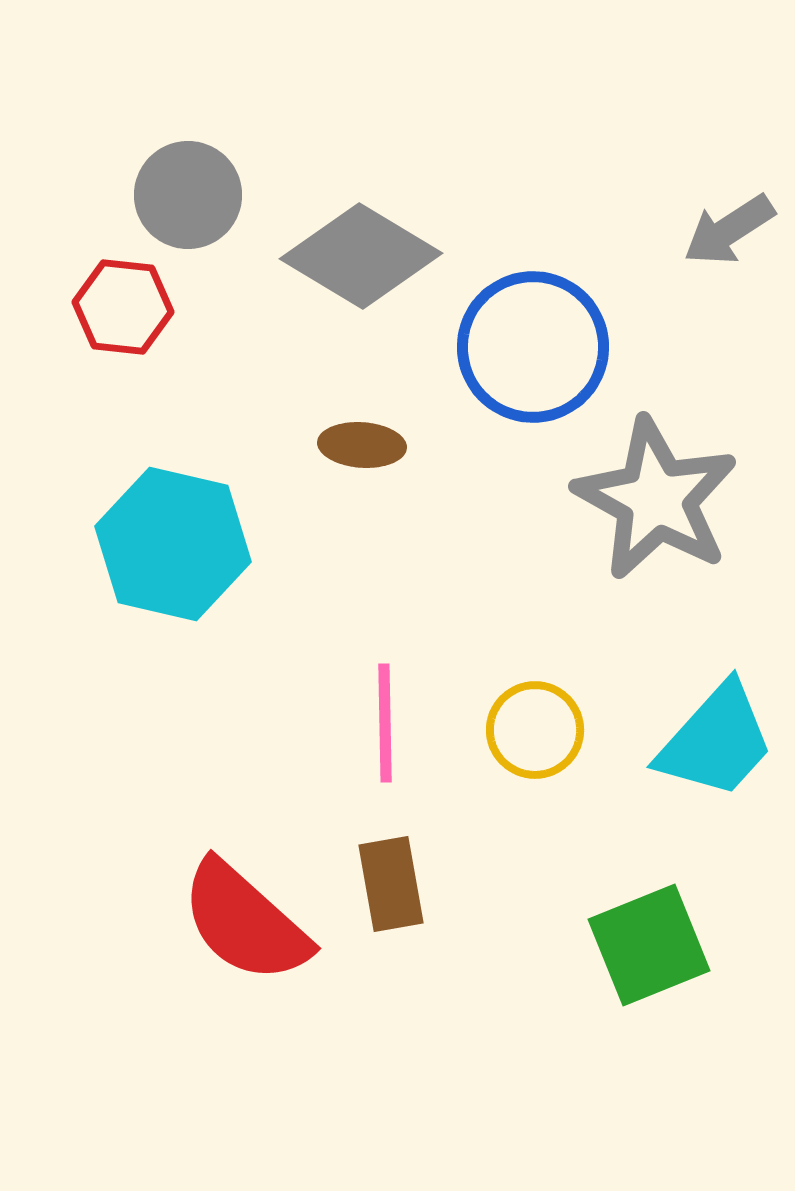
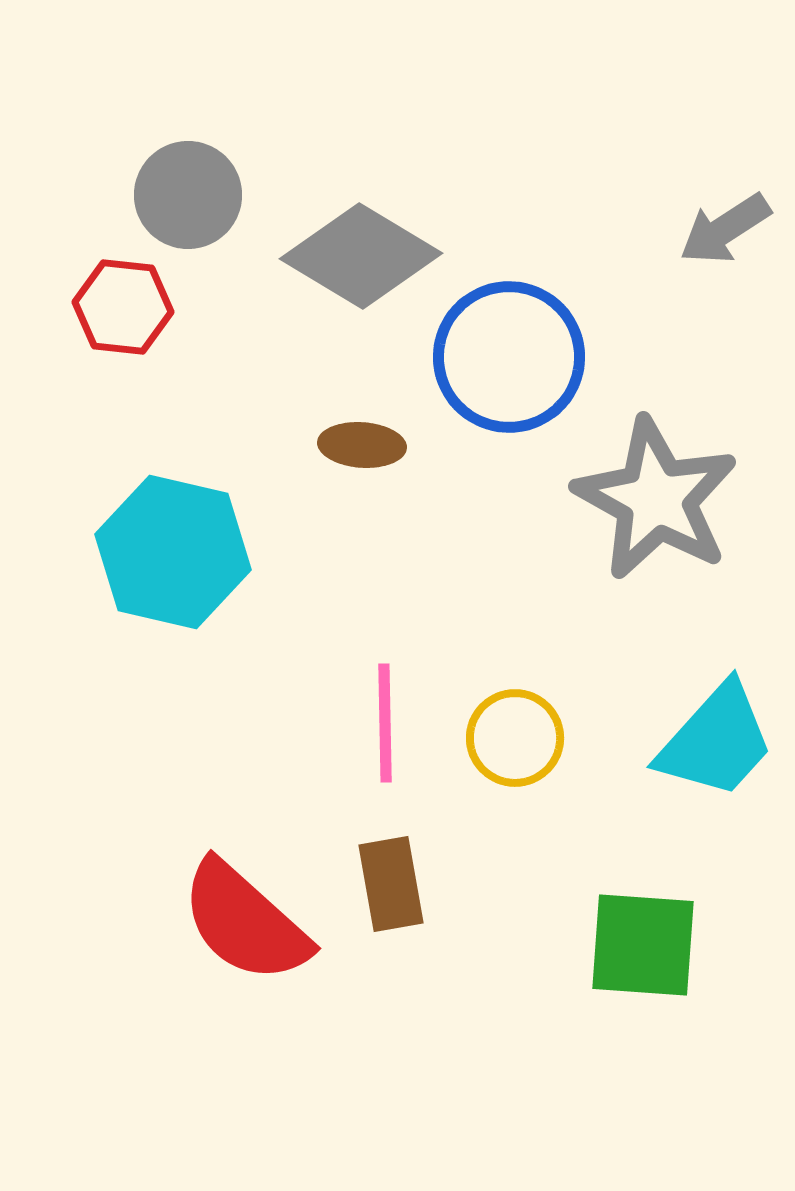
gray arrow: moved 4 px left, 1 px up
blue circle: moved 24 px left, 10 px down
cyan hexagon: moved 8 px down
yellow circle: moved 20 px left, 8 px down
green square: moved 6 px left; rotated 26 degrees clockwise
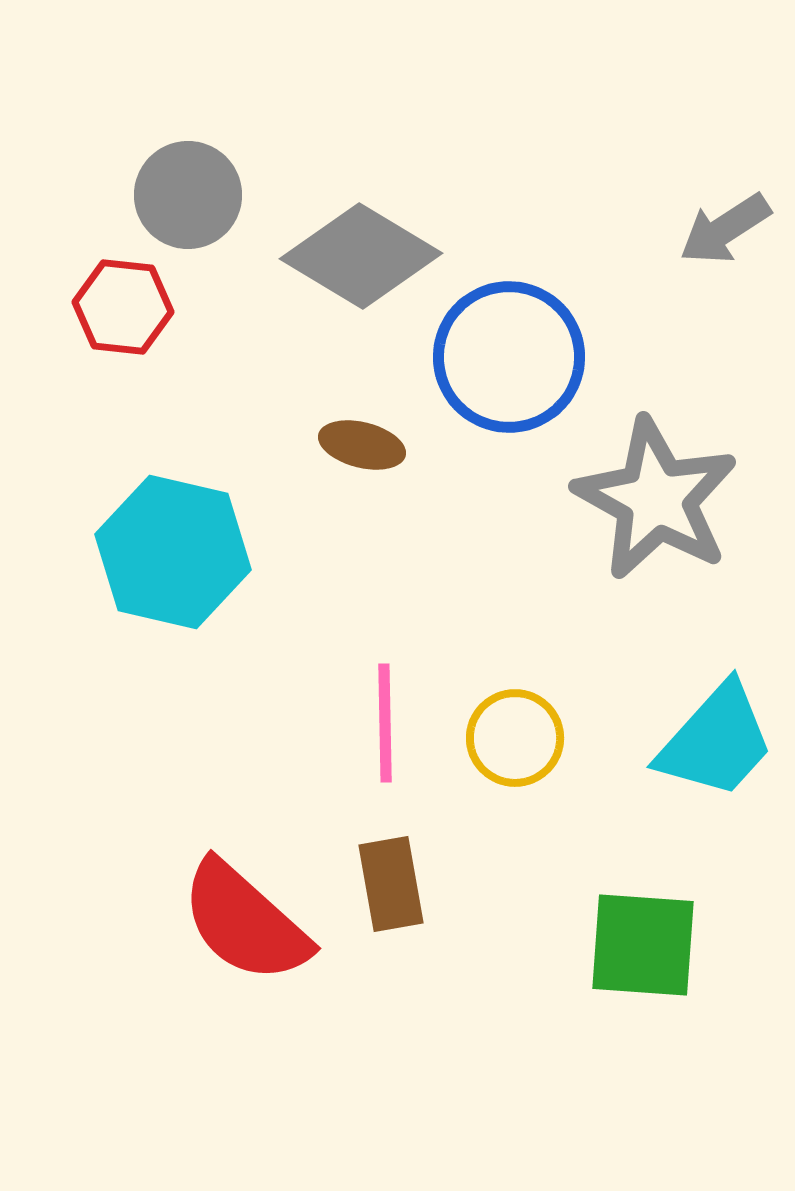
brown ellipse: rotated 10 degrees clockwise
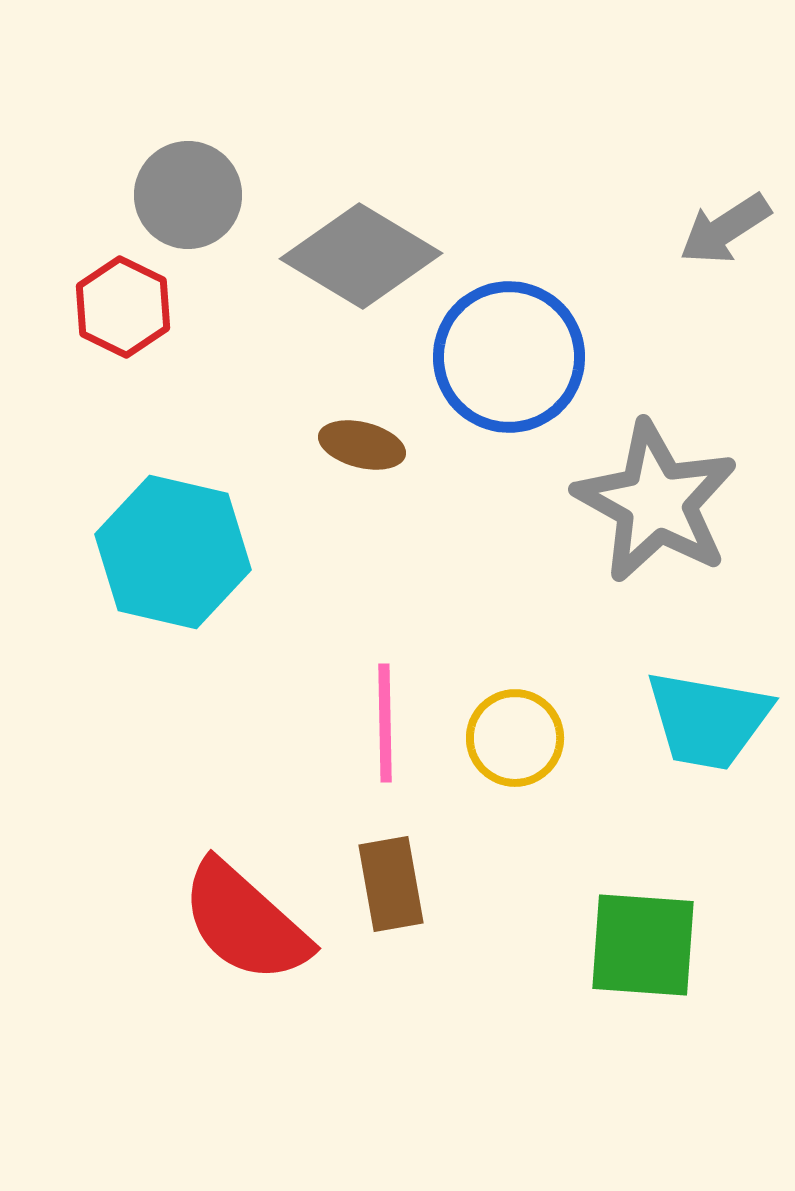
red hexagon: rotated 20 degrees clockwise
gray star: moved 3 px down
cyan trapezoid: moved 8 px left, 21 px up; rotated 58 degrees clockwise
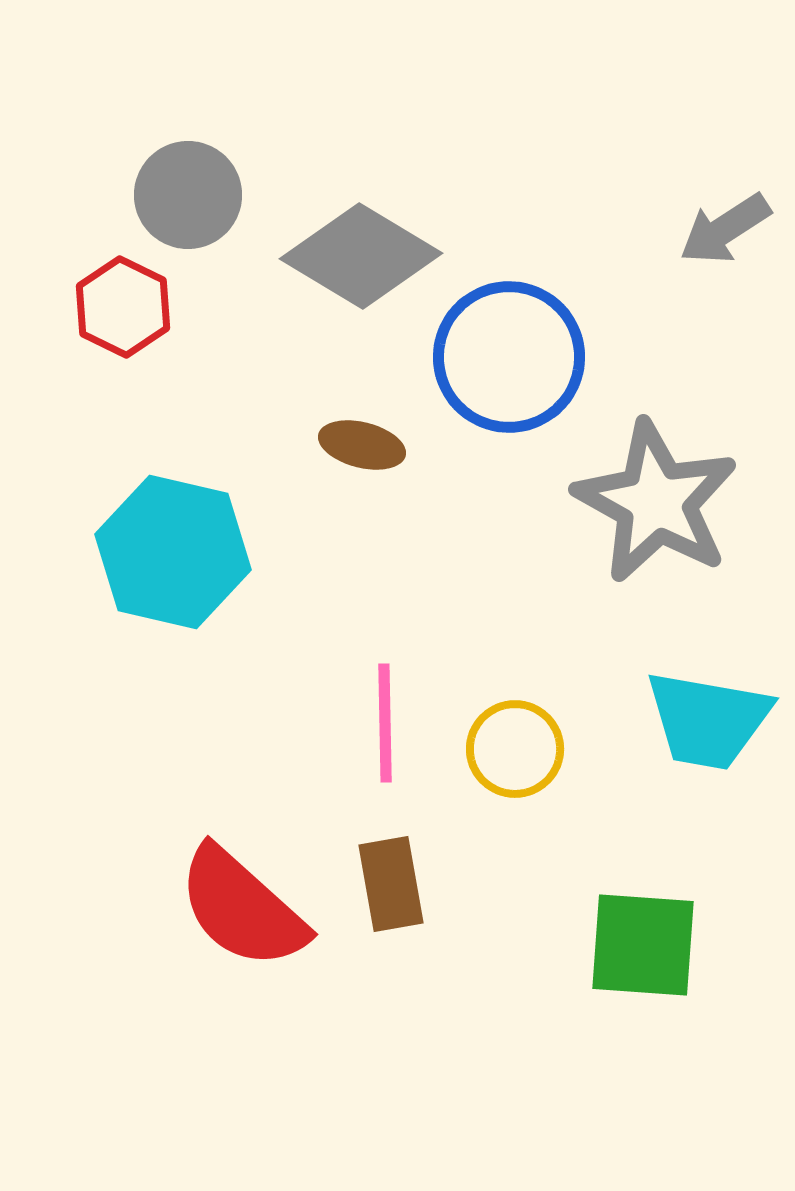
yellow circle: moved 11 px down
red semicircle: moved 3 px left, 14 px up
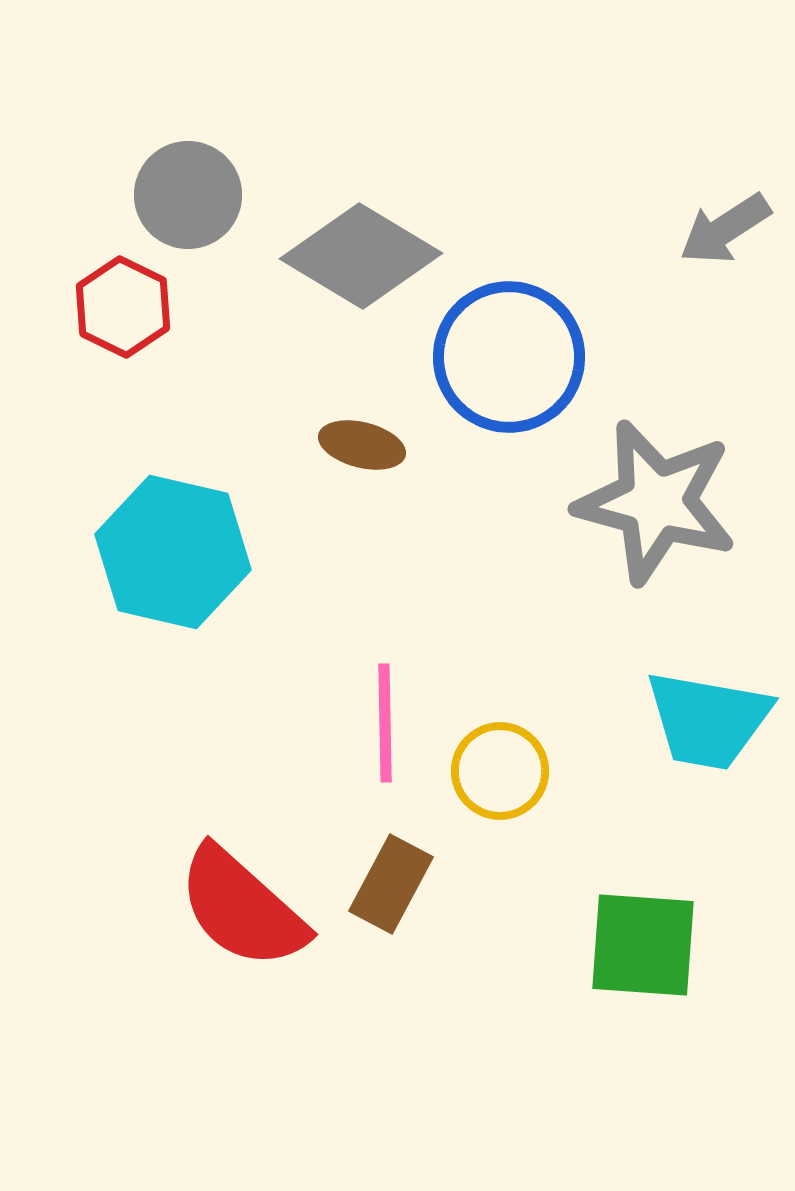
gray star: rotated 14 degrees counterclockwise
yellow circle: moved 15 px left, 22 px down
brown rectangle: rotated 38 degrees clockwise
